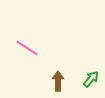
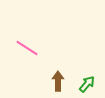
green arrow: moved 4 px left, 5 px down
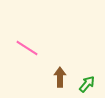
brown arrow: moved 2 px right, 4 px up
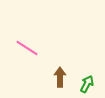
green arrow: rotated 12 degrees counterclockwise
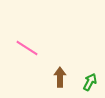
green arrow: moved 3 px right, 2 px up
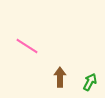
pink line: moved 2 px up
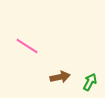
brown arrow: rotated 78 degrees clockwise
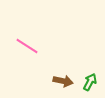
brown arrow: moved 3 px right, 4 px down; rotated 24 degrees clockwise
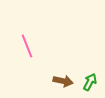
pink line: rotated 35 degrees clockwise
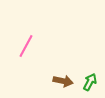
pink line: moved 1 px left; rotated 50 degrees clockwise
